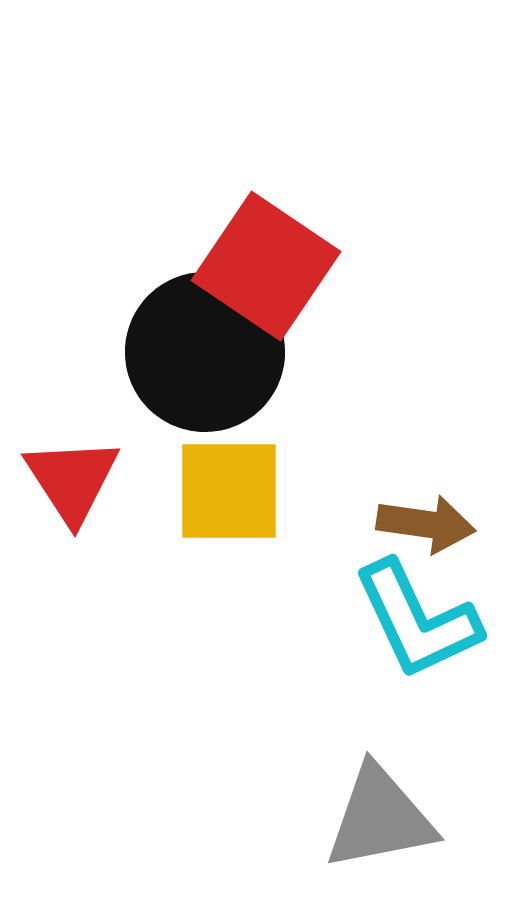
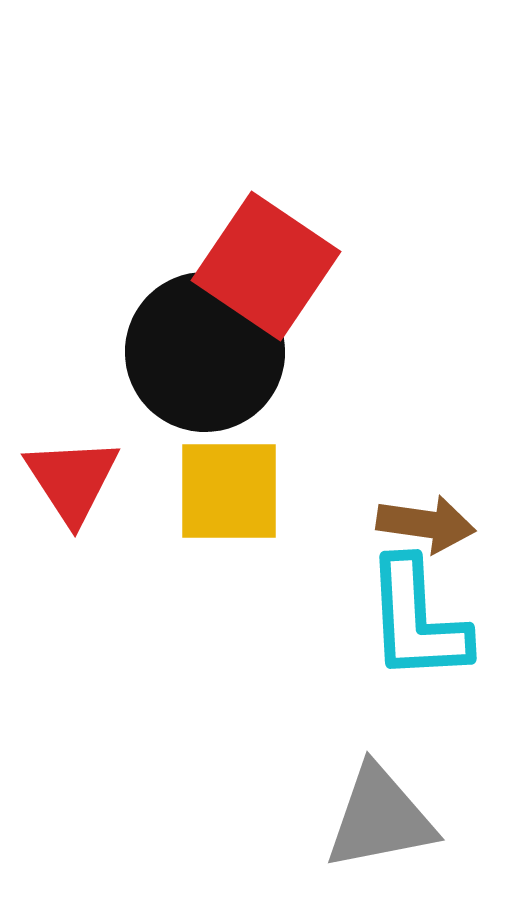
cyan L-shape: rotated 22 degrees clockwise
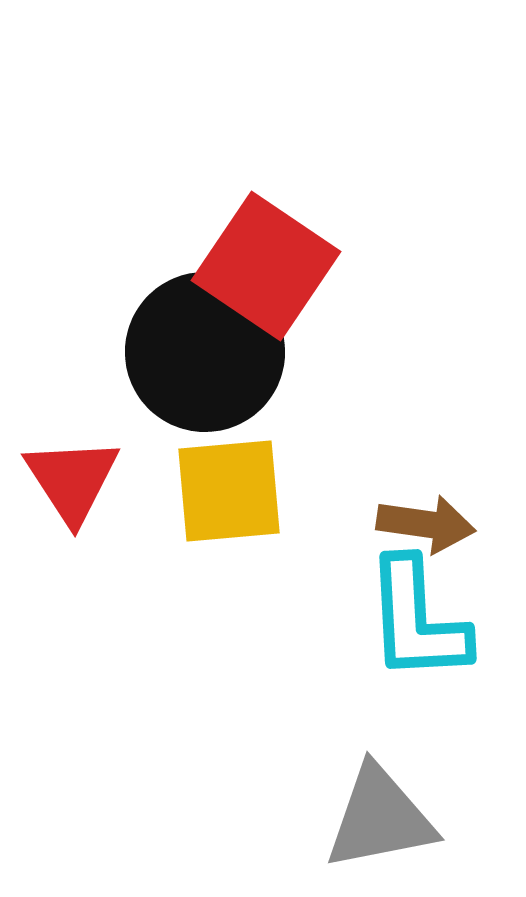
yellow square: rotated 5 degrees counterclockwise
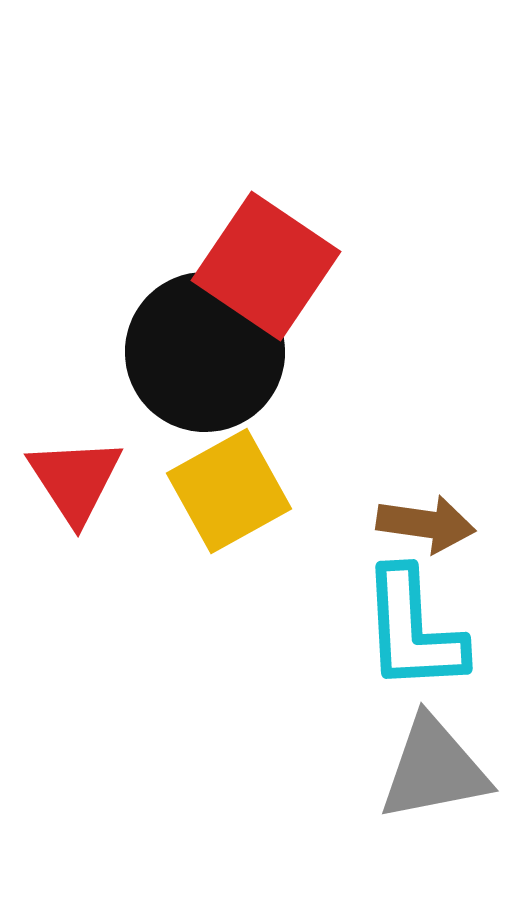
red triangle: moved 3 px right
yellow square: rotated 24 degrees counterclockwise
cyan L-shape: moved 4 px left, 10 px down
gray triangle: moved 54 px right, 49 px up
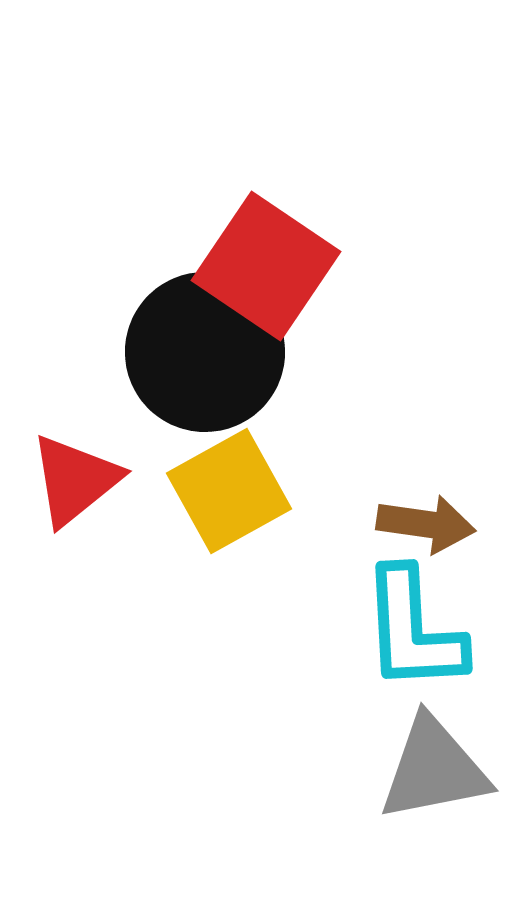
red triangle: rotated 24 degrees clockwise
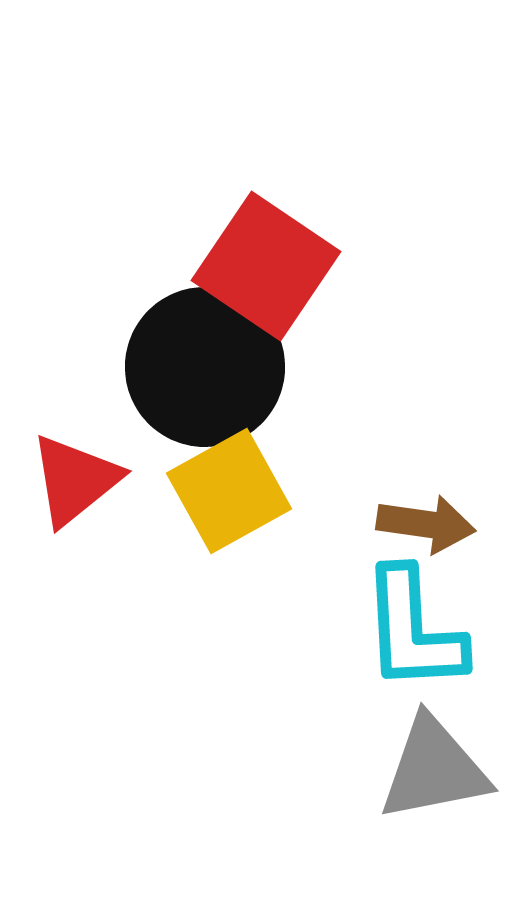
black circle: moved 15 px down
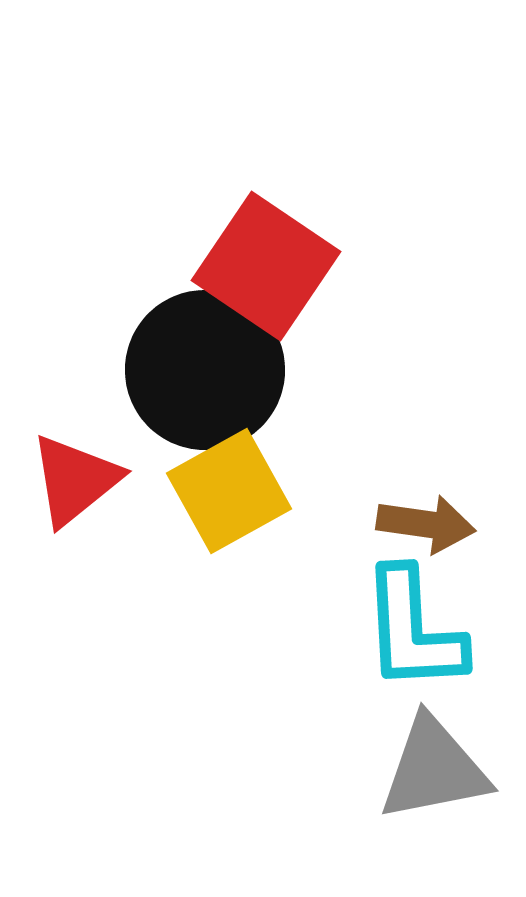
black circle: moved 3 px down
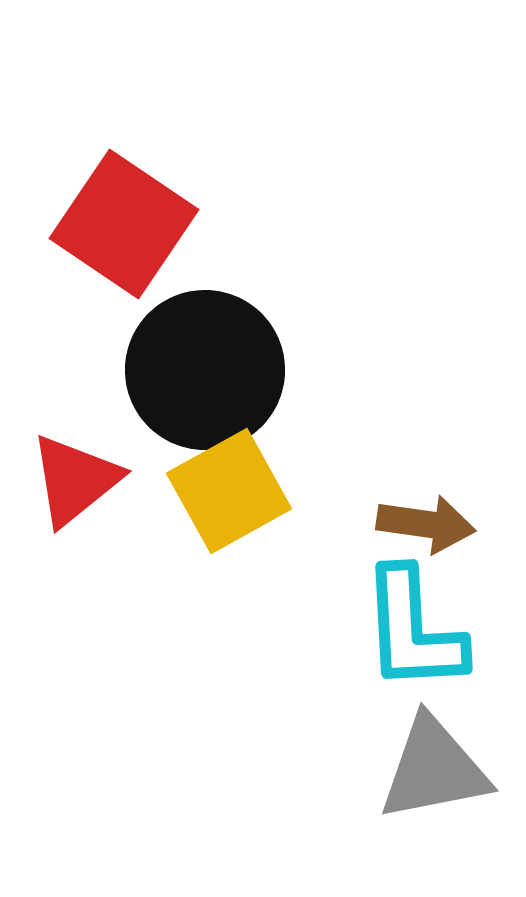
red square: moved 142 px left, 42 px up
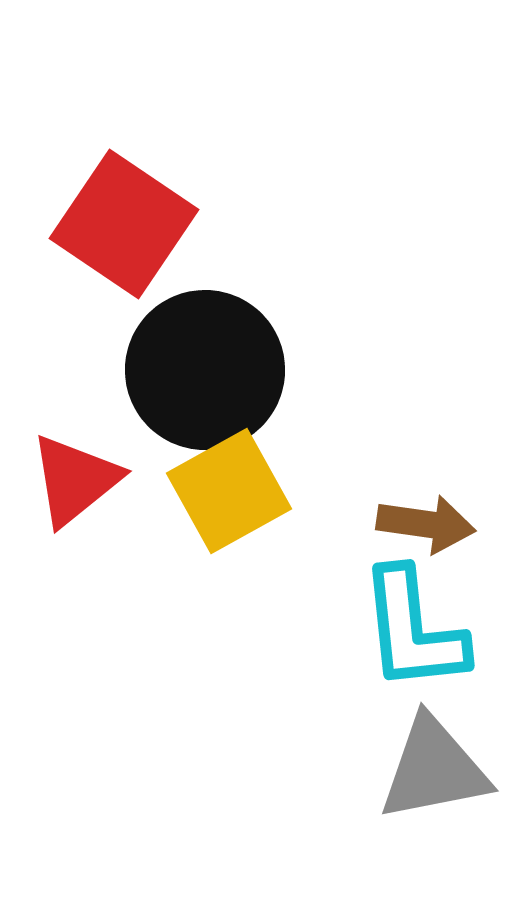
cyan L-shape: rotated 3 degrees counterclockwise
